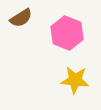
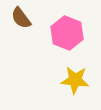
brown semicircle: rotated 85 degrees clockwise
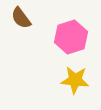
pink hexagon: moved 4 px right, 4 px down; rotated 20 degrees clockwise
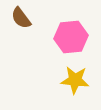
pink hexagon: rotated 12 degrees clockwise
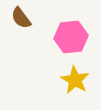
yellow star: rotated 24 degrees clockwise
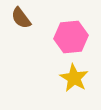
yellow star: moved 1 px left, 2 px up
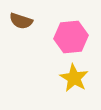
brown semicircle: moved 3 px down; rotated 35 degrees counterclockwise
